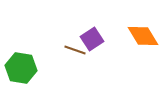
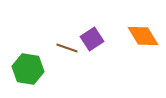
brown line: moved 8 px left, 2 px up
green hexagon: moved 7 px right, 1 px down
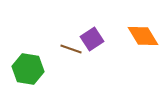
brown line: moved 4 px right, 1 px down
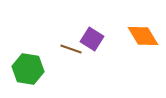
purple square: rotated 25 degrees counterclockwise
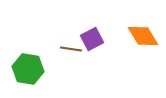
purple square: rotated 30 degrees clockwise
brown line: rotated 10 degrees counterclockwise
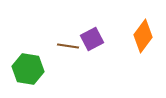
orange diamond: rotated 68 degrees clockwise
brown line: moved 3 px left, 3 px up
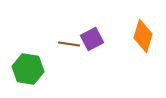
orange diamond: rotated 20 degrees counterclockwise
brown line: moved 1 px right, 2 px up
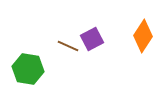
orange diamond: rotated 16 degrees clockwise
brown line: moved 1 px left, 2 px down; rotated 15 degrees clockwise
